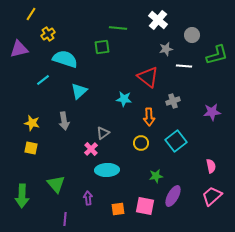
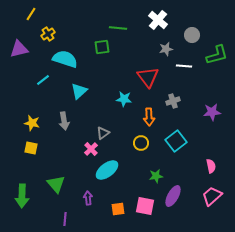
red triangle: rotated 15 degrees clockwise
cyan ellipse: rotated 35 degrees counterclockwise
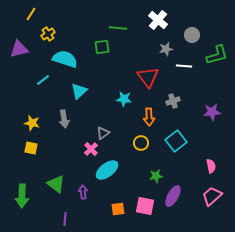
gray arrow: moved 2 px up
green triangle: rotated 12 degrees counterclockwise
purple arrow: moved 5 px left, 6 px up
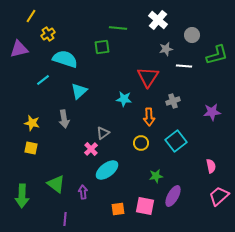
yellow line: moved 2 px down
red triangle: rotated 10 degrees clockwise
pink trapezoid: moved 7 px right
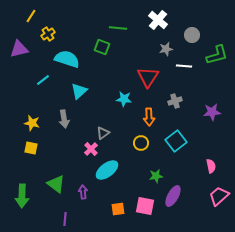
green square: rotated 28 degrees clockwise
cyan semicircle: moved 2 px right
gray cross: moved 2 px right
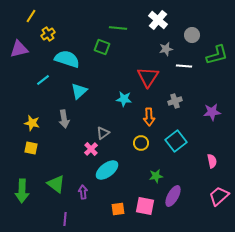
pink semicircle: moved 1 px right, 5 px up
green arrow: moved 5 px up
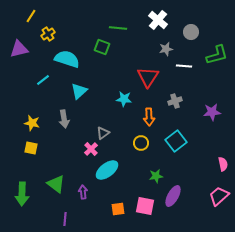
gray circle: moved 1 px left, 3 px up
pink semicircle: moved 11 px right, 3 px down
green arrow: moved 3 px down
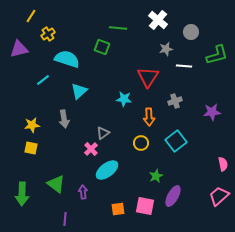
yellow star: moved 2 px down; rotated 21 degrees counterclockwise
green star: rotated 16 degrees counterclockwise
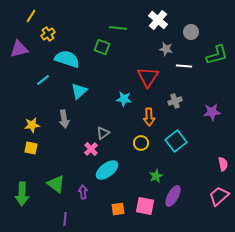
gray star: rotated 24 degrees clockwise
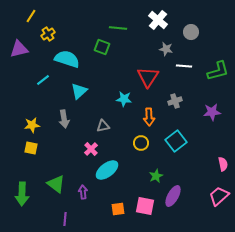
green L-shape: moved 1 px right, 16 px down
gray triangle: moved 7 px up; rotated 24 degrees clockwise
